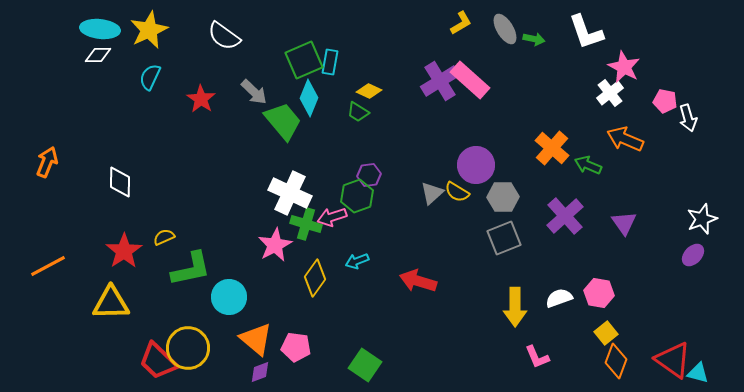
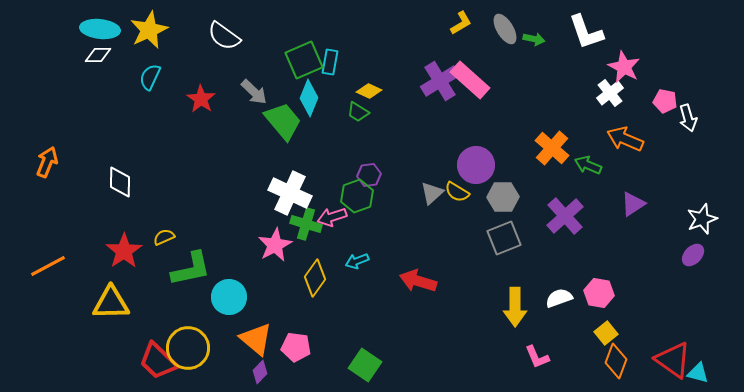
purple triangle at (624, 223): moved 9 px right, 19 px up; rotated 32 degrees clockwise
purple diamond at (260, 372): rotated 25 degrees counterclockwise
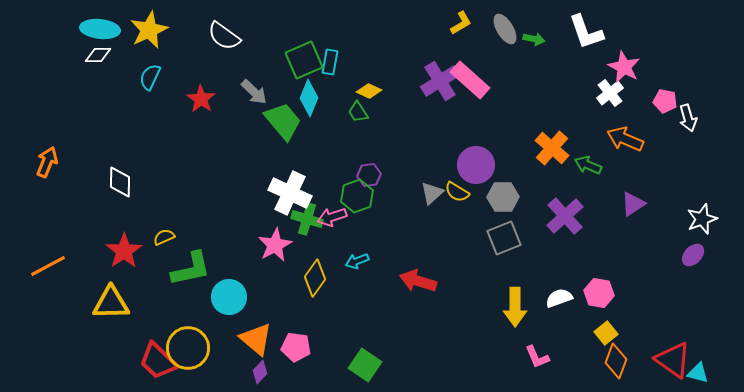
green trapezoid at (358, 112): rotated 25 degrees clockwise
green cross at (306, 224): moved 1 px right, 5 px up
